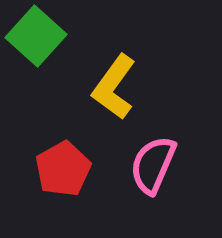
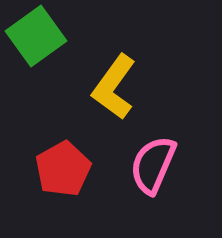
green square: rotated 12 degrees clockwise
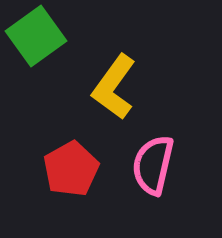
pink semicircle: rotated 10 degrees counterclockwise
red pentagon: moved 8 px right
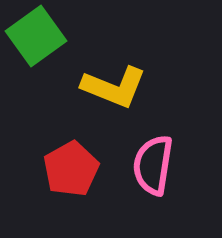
yellow L-shape: rotated 104 degrees counterclockwise
pink semicircle: rotated 4 degrees counterclockwise
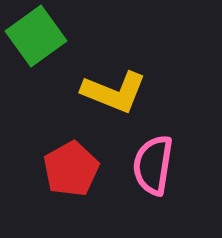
yellow L-shape: moved 5 px down
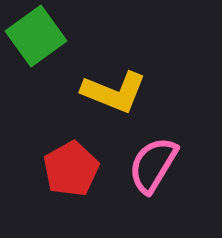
pink semicircle: rotated 22 degrees clockwise
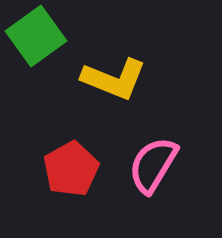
yellow L-shape: moved 13 px up
